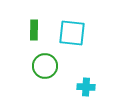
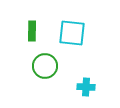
green rectangle: moved 2 px left, 1 px down
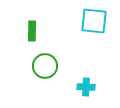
cyan square: moved 22 px right, 12 px up
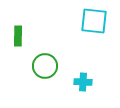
green rectangle: moved 14 px left, 5 px down
cyan cross: moved 3 px left, 5 px up
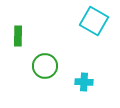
cyan square: rotated 24 degrees clockwise
cyan cross: moved 1 px right
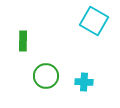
green rectangle: moved 5 px right, 5 px down
green circle: moved 1 px right, 10 px down
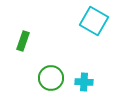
green rectangle: rotated 18 degrees clockwise
green circle: moved 5 px right, 2 px down
